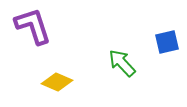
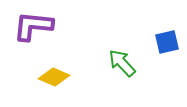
purple L-shape: rotated 66 degrees counterclockwise
yellow diamond: moved 3 px left, 5 px up
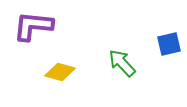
blue square: moved 2 px right, 2 px down
yellow diamond: moved 6 px right, 5 px up; rotated 8 degrees counterclockwise
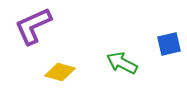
purple L-shape: rotated 30 degrees counterclockwise
green arrow: rotated 20 degrees counterclockwise
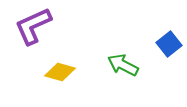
blue square: rotated 25 degrees counterclockwise
green arrow: moved 1 px right, 2 px down
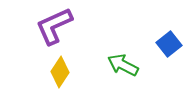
purple L-shape: moved 21 px right
yellow diamond: rotated 72 degrees counterclockwise
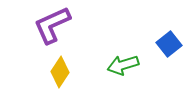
purple L-shape: moved 2 px left, 1 px up
green arrow: rotated 44 degrees counterclockwise
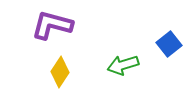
purple L-shape: rotated 39 degrees clockwise
